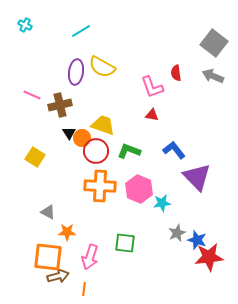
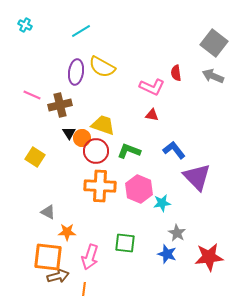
pink L-shape: rotated 45 degrees counterclockwise
gray star: rotated 18 degrees counterclockwise
blue star: moved 30 px left, 14 px down
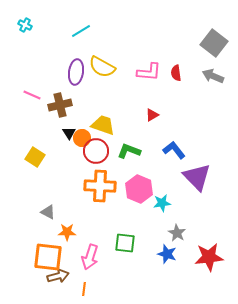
pink L-shape: moved 3 px left, 15 px up; rotated 20 degrees counterclockwise
red triangle: rotated 40 degrees counterclockwise
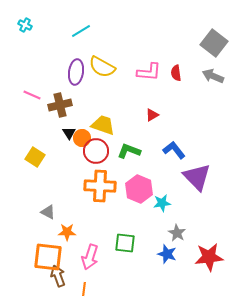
brown arrow: rotated 95 degrees counterclockwise
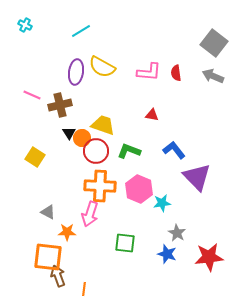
red triangle: rotated 40 degrees clockwise
pink arrow: moved 43 px up
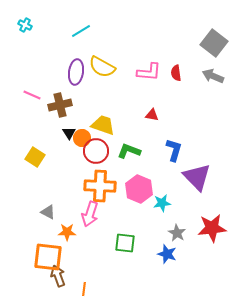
blue L-shape: rotated 55 degrees clockwise
red star: moved 3 px right, 29 px up
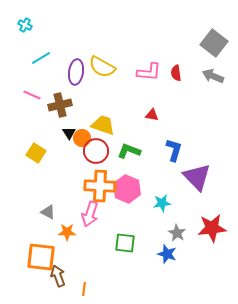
cyan line: moved 40 px left, 27 px down
yellow square: moved 1 px right, 4 px up
pink hexagon: moved 12 px left
orange square: moved 7 px left
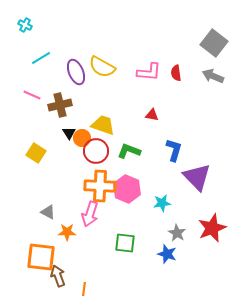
purple ellipse: rotated 30 degrees counterclockwise
red star: rotated 16 degrees counterclockwise
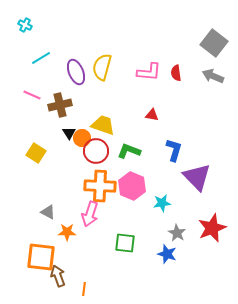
yellow semicircle: rotated 76 degrees clockwise
pink hexagon: moved 5 px right, 3 px up
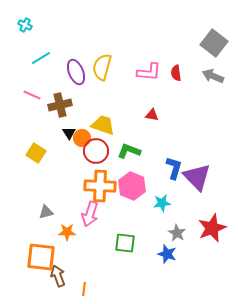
blue L-shape: moved 18 px down
gray triangle: moved 2 px left; rotated 42 degrees counterclockwise
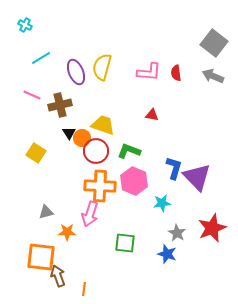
pink hexagon: moved 2 px right, 5 px up
